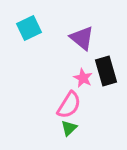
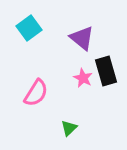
cyan square: rotated 10 degrees counterclockwise
pink semicircle: moved 33 px left, 12 px up
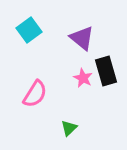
cyan square: moved 2 px down
pink semicircle: moved 1 px left, 1 px down
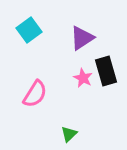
purple triangle: rotated 48 degrees clockwise
green triangle: moved 6 px down
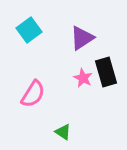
black rectangle: moved 1 px down
pink semicircle: moved 2 px left
green triangle: moved 6 px left, 2 px up; rotated 42 degrees counterclockwise
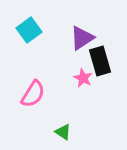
black rectangle: moved 6 px left, 11 px up
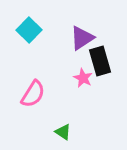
cyan square: rotated 10 degrees counterclockwise
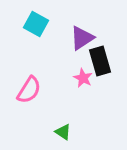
cyan square: moved 7 px right, 6 px up; rotated 15 degrees counterclockwise
pink semicircle: moved 4 px left, 4 px up
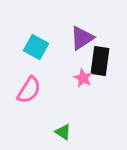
cyan square: moved 23 px down
black rectangle: rotated 24 degrees clockwise
